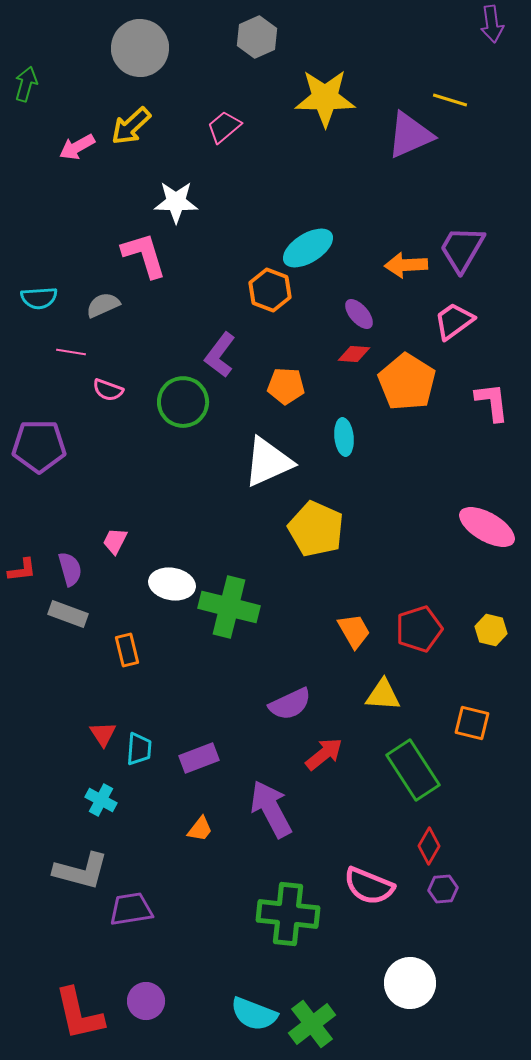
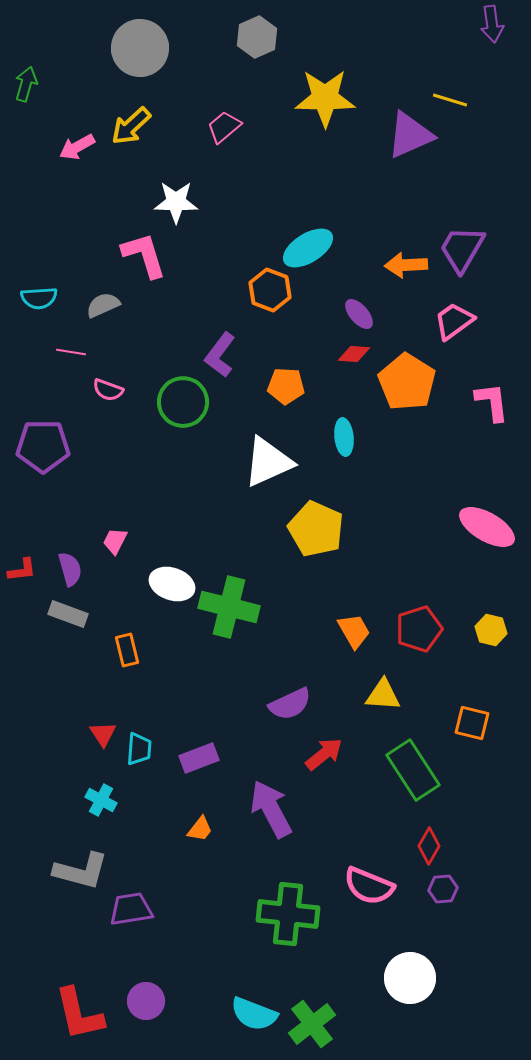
purple pentagon at (39, 446): moved 4 px right
white ellipse at (172, 584): rotated 9 degrees clockwise
white circle at (410, 983): moved 5 px up
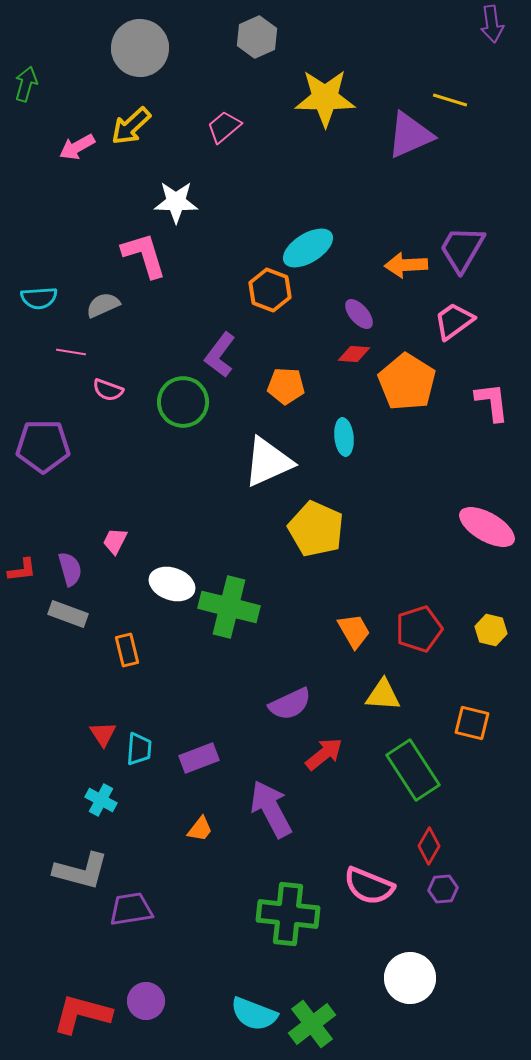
red L-shape at (79, 1014): moved 3 px right; rotated 118 degrees clockwise
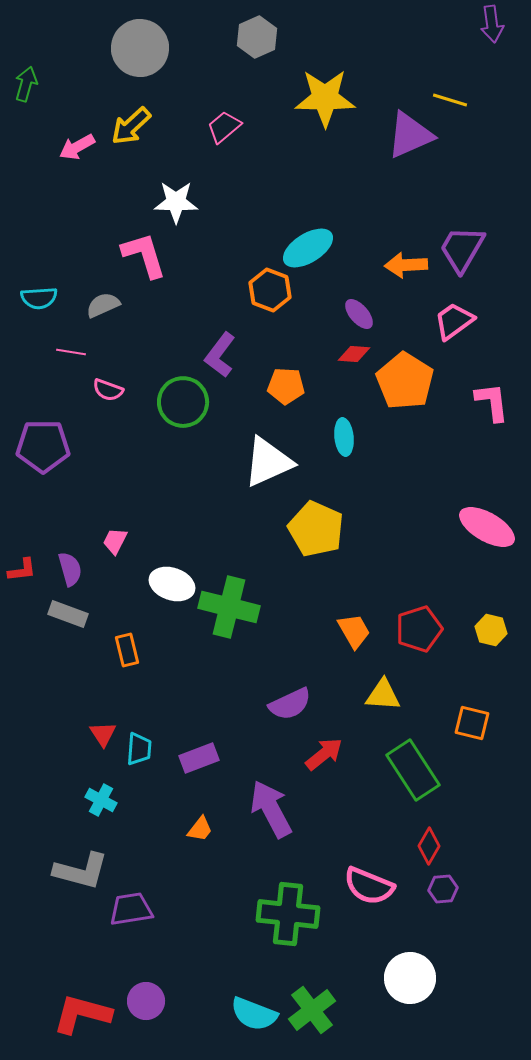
orange pentagon at (407, 382): moved 2 px left, 1 px up
green cross at (312, 1024): moved 14 px up
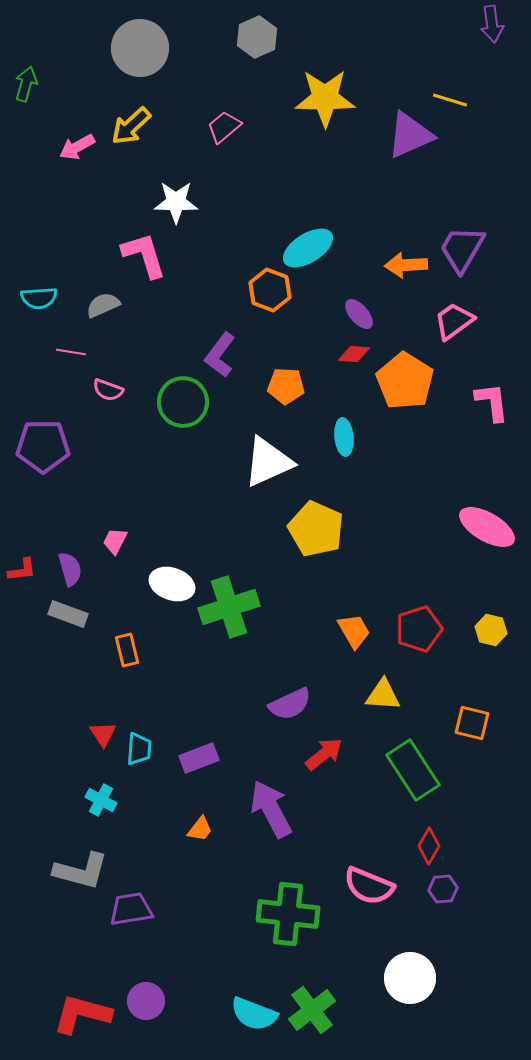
green cross at (229, 607): rotated 32 degrees counterclockwise
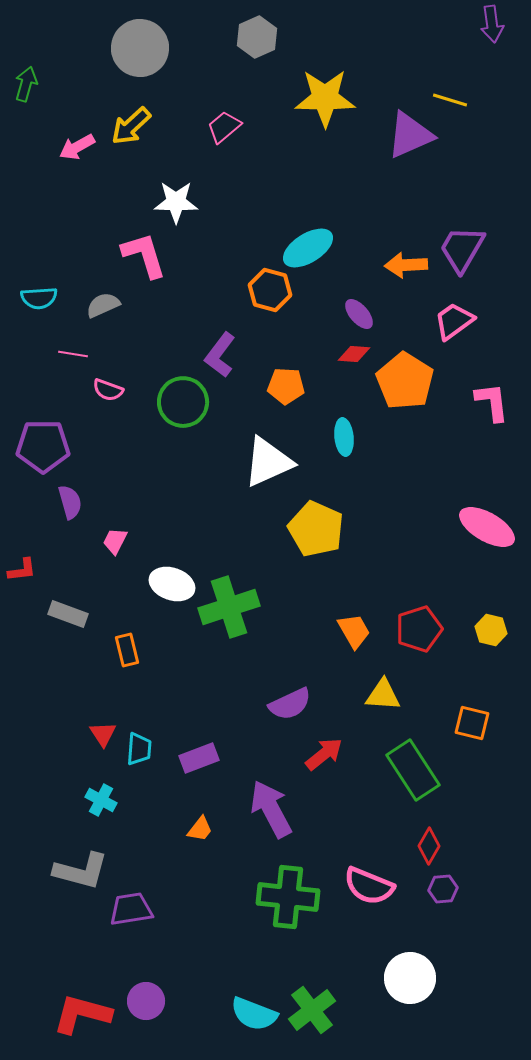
orange hexagon at (270, 290): rotated 6 degrees counterclockwise
pink line at (71, 352): moved 2 px right, 2 px down
purple semicircle at (70, 569): moved 67 px up
green cross at (288, 914): moved 17 px up
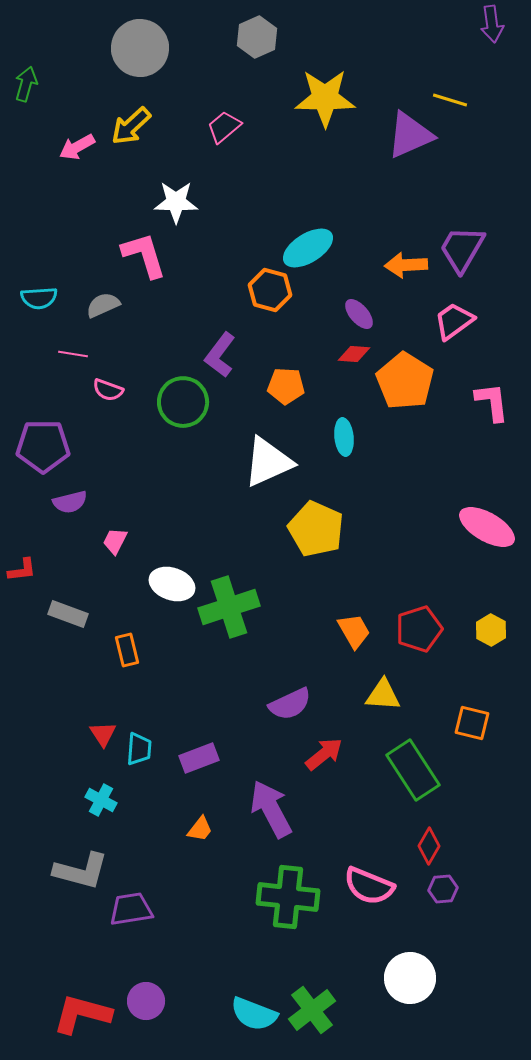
purple semicircle at (70, 502): rotated 92 degrees clockwise
yellow hexagon at (491, 630): rotated 16 degrees clockwise
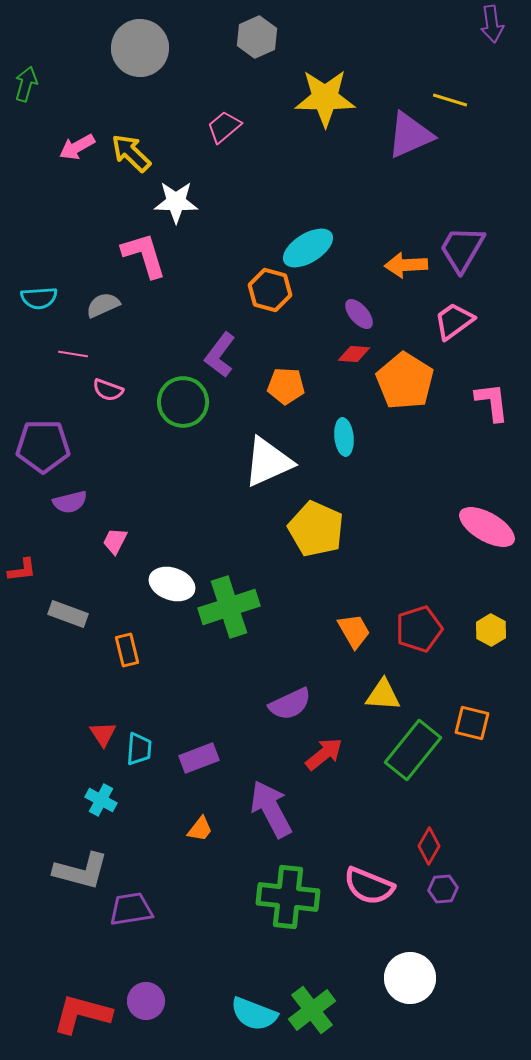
yellow arrow at (131, 126): moved 27 px down; rotated 87 degrees clockwise
green rectangle at (413, 770): moved 20 px up; rotated 72 degrees clockwise
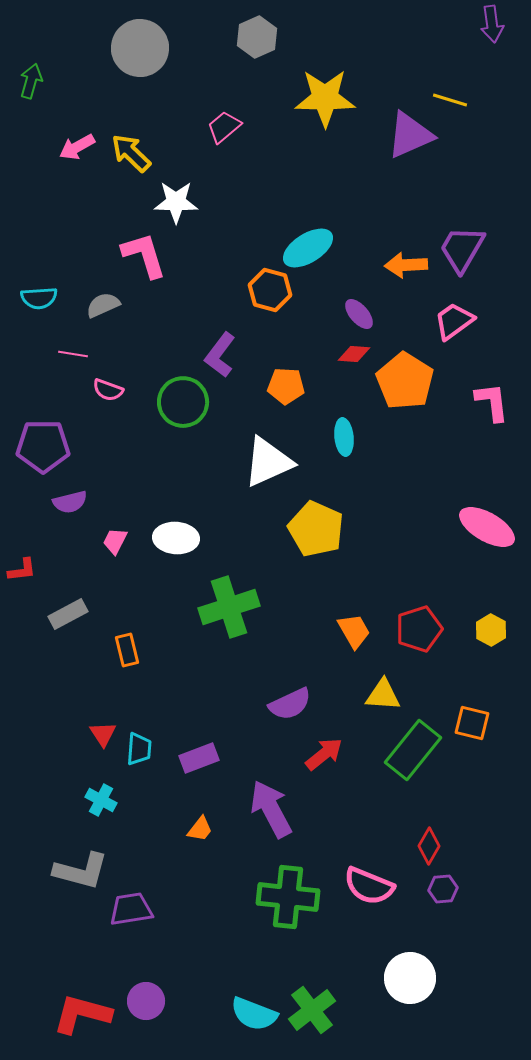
green arrow at (26, 84): moved 5 px right, 3 px up
white ellipse at (172, 584): moved 4 px right, 46 px up; rotated 15 degrees counterclockwise
gray rectangle at (68, 614): rotated 48 degrees counterclockwise
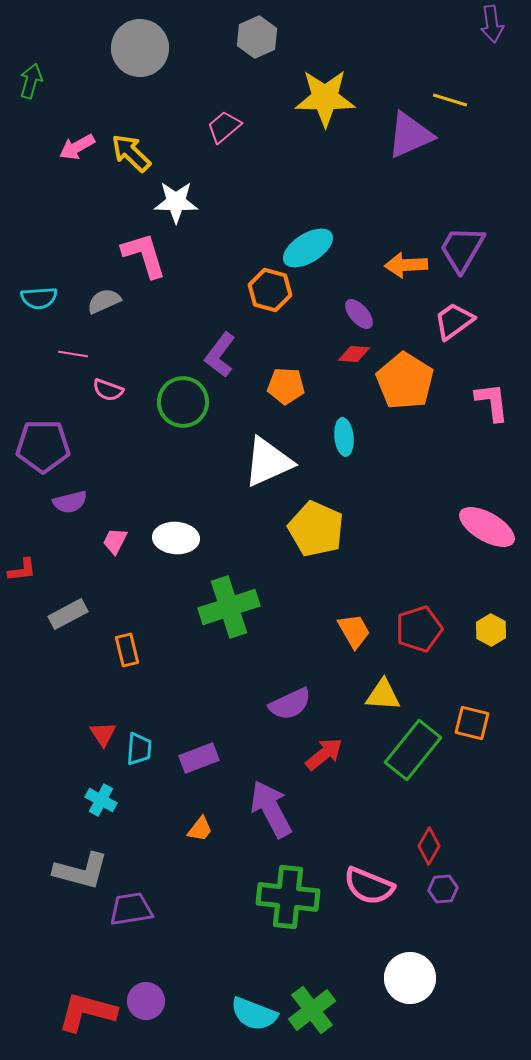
gray semicircle at (103, 305): moved 1 px right, 4 px up
red L-shape at (82, 1014): moved 5 px right, 2 px up
